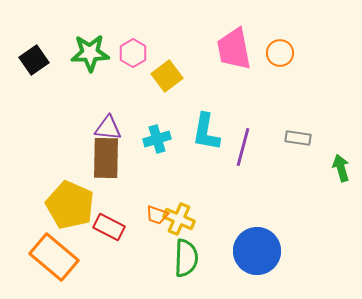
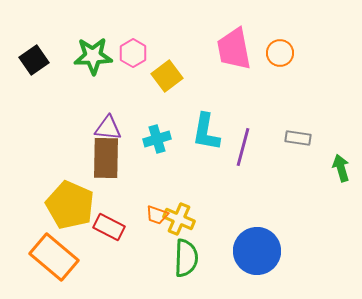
green star: moved 3 px right, 3 px down
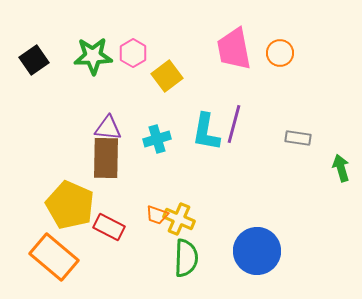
purple line: moved 9 px left, 23 px up
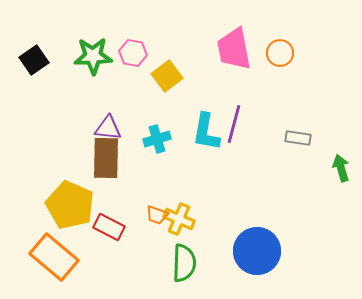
pink hexagon: rotated 20 degrees counterclockwise
green semicircle: moved 2 px left, 5 px down
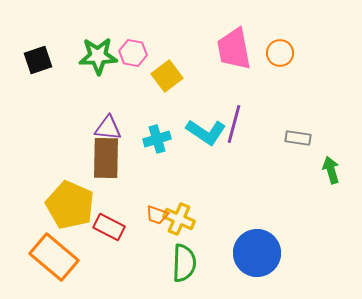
green star: moved 5 px right
black square: moved 4 px right; rotated 16 degrees clockwise
cyan L-shape: rotated 66 degrees counterclockwise
green arrow: moved 10 px left, 2 px down
blue circle: moved 2 px down
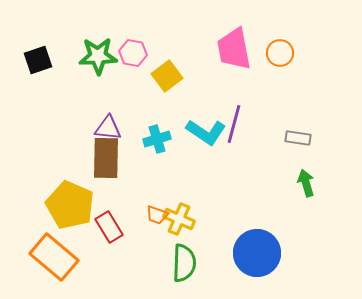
green arrow: moved 25 px left, 13 px down
red rectangle: rotated 32 degrees clockwise
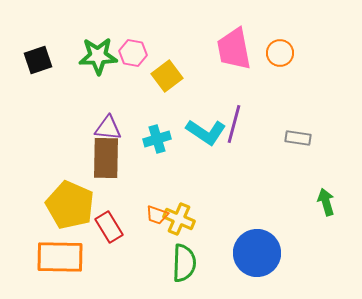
green arrow: moved 20 px right, 19 px down
orange rectangle: moved 6 px right; rotated 39 degrees counterclockwise
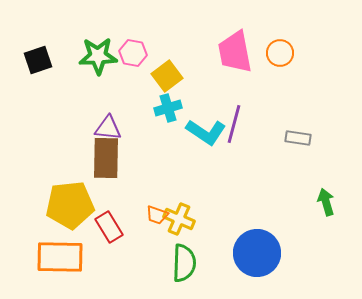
pink trapezoid: moved 1 px right, 3 px down
cyan cross: moved 11 px right, 31 px up
yellow pentagon: rotated 30 degrees counterclockwise
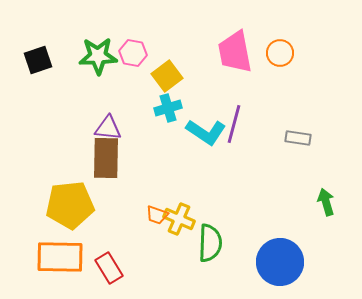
red rectangle: moved 41 px down
blue circle: moved 23 px right, 9 px down
green semicircle: moved 26 px right, 20 px up
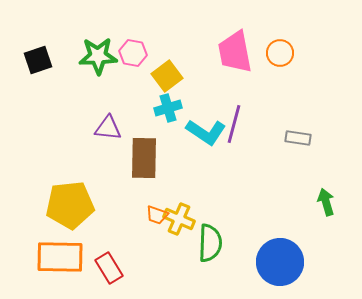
brown rectangle: moved 38 px right
